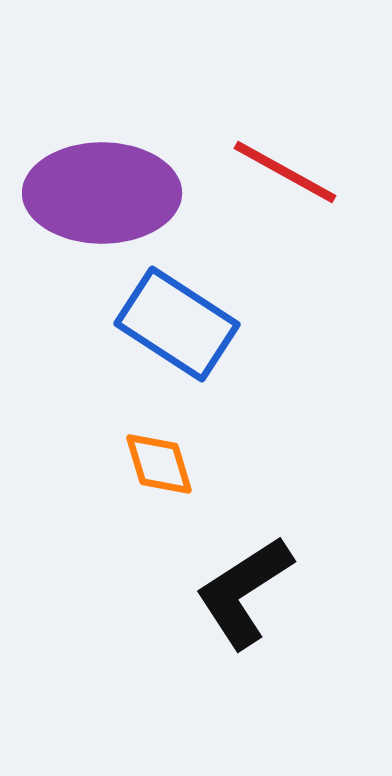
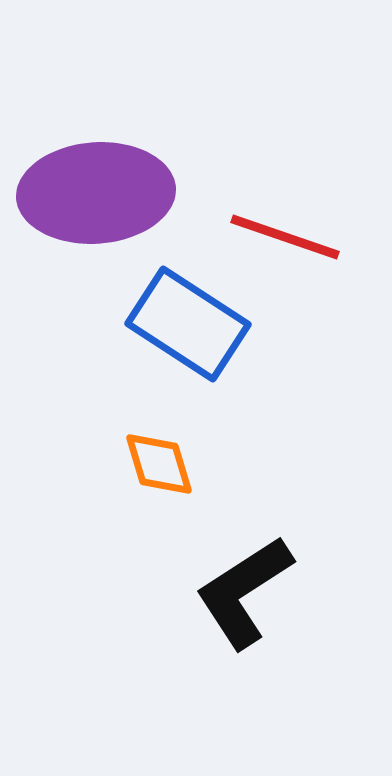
red line: moved 65 px down; rotated 10 degrees counterclockwise
purple ellipse: moved 6 px left; rotated 4 degrees counterclockwise
blue rectangle: moved 11 px right
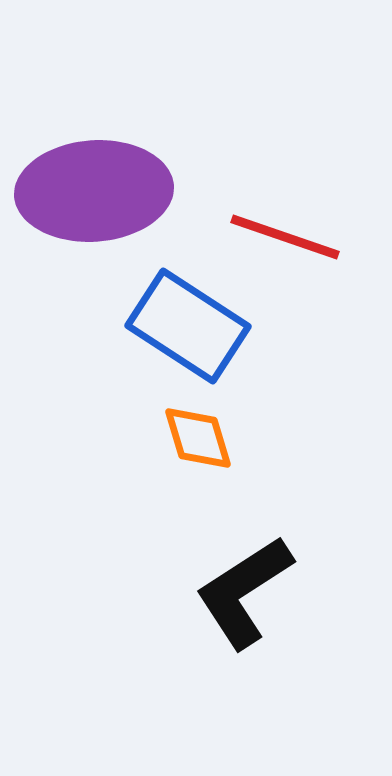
purple ellipse: moved 2 px left, 2 px up
blue rectangle: moved 2 px down
orange diamond: moved 39 px right, 26 px up
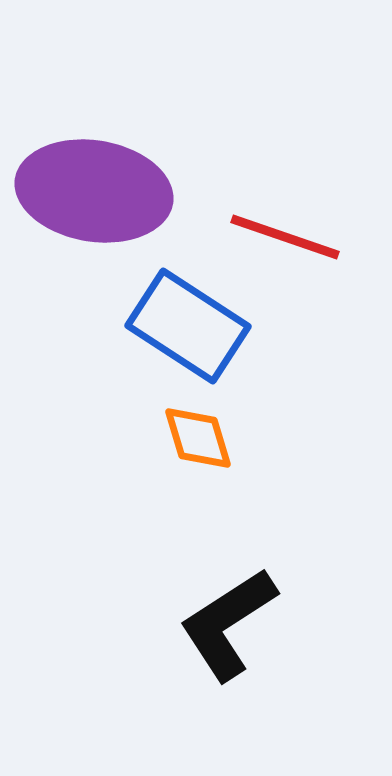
purple ellipse: rotated 13 degrees clockwise
black L-shape: moved 16 px left, 32 px down
